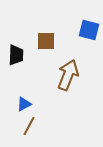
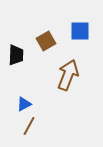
blue square: moved 9 px left, 1 px down; rotated 15 degrees counterclockwise
brown square: rotated 30 degrees counterclockwise
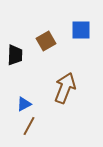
blue square: moved 1 px right, 1 px up
black trapezoid: moved 1 px left
brown arrow: moved 3 px left, 13 px down
